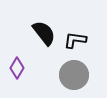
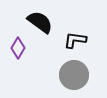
black semicircle: moved 4 px left, 11 px up; rotated 16 degrees counterclockwise
purple diamond: moved 1 px right, 20 px up
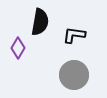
black semicircle: rotated 64 degrees clockwise
black L-shape: moved 1 px left, 5 px up
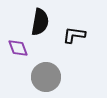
purple diamond: rotated 50 degrees counterclockwise
gray circle: moved 28 px left, 2 px down
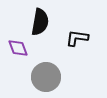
black L-shape: moved 3 px right, 3 px down
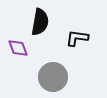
gray circle: moved 7 px right
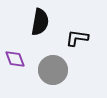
purple diamond: moved 3 px left, 11 px down
gray circle: moved 7 px up
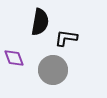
black L-shape: moved 11 px left
purple diamond: moved 1 px left, 1 px up
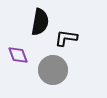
purple diamond: moved 4 px right, 3 px up
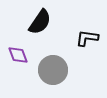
black semicircle: rotated 24 degrees clockwise
black L-shape: moved 21 px right
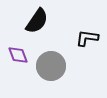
black semicircle: moved 3 px left, 1 px up
gray circle: moved 2 px left, 4 px up
